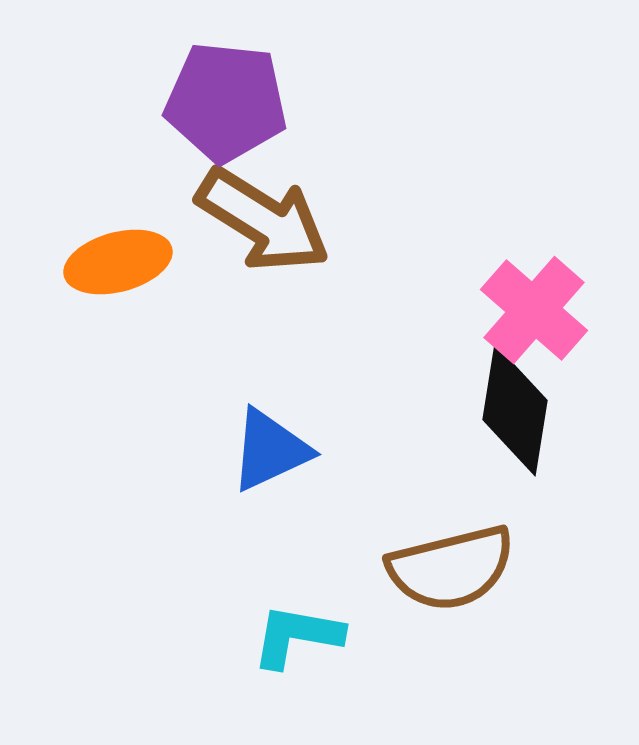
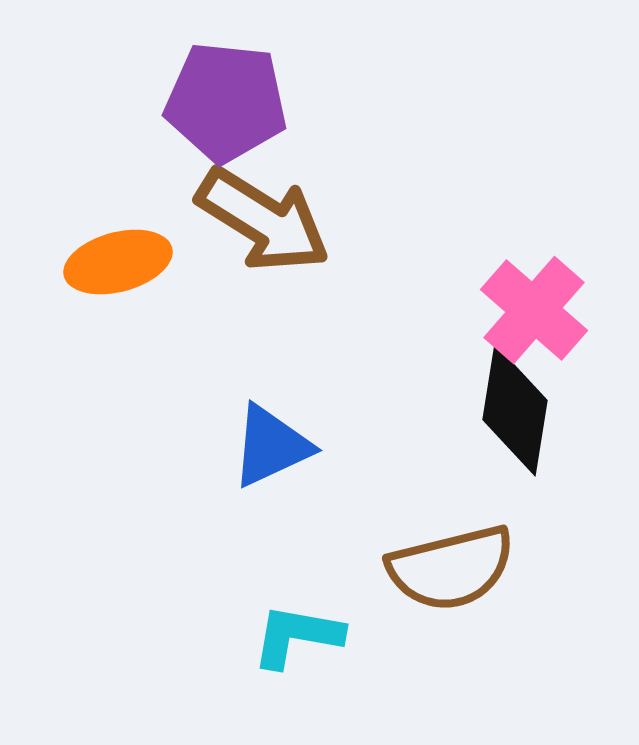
blue triangle: moved 1 px right, 4 px up
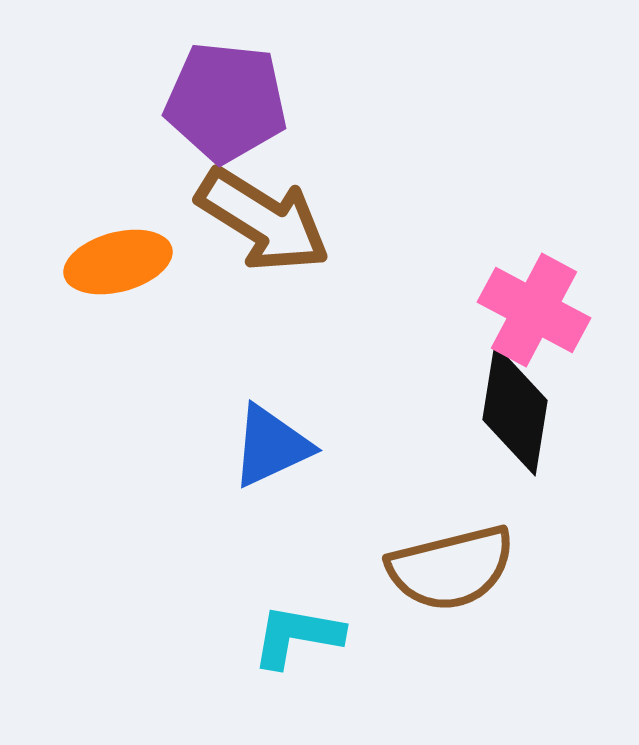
pink cross: rotated 13 degrees counterclockwise
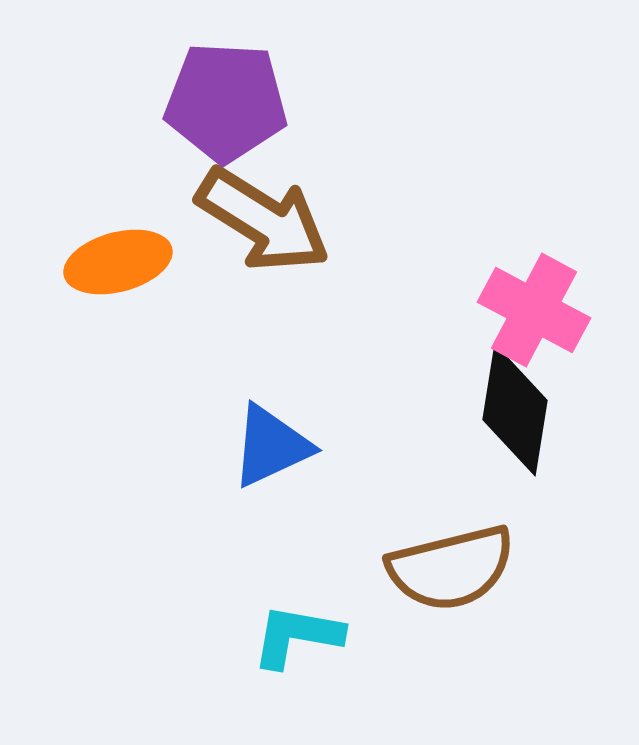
purple pentagon: rotated 3 degrees counterclockwise
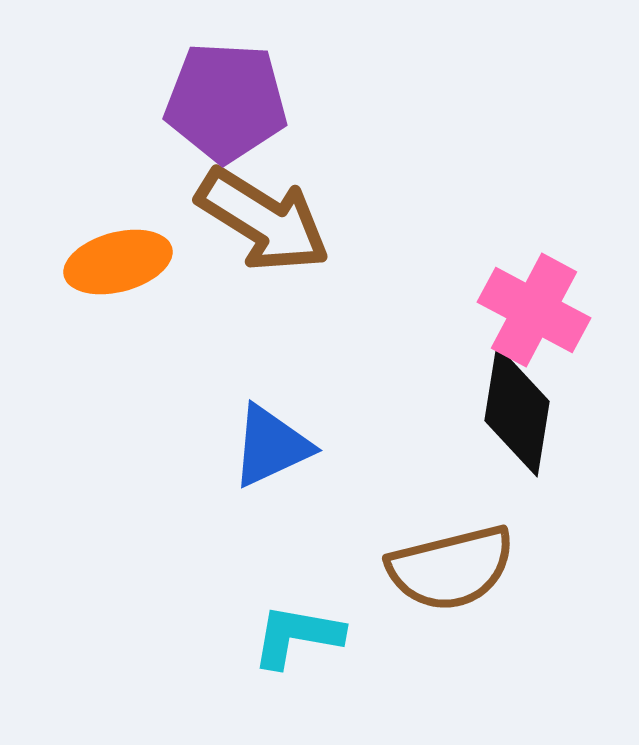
black diamond: moved 2 px right, 1 px down
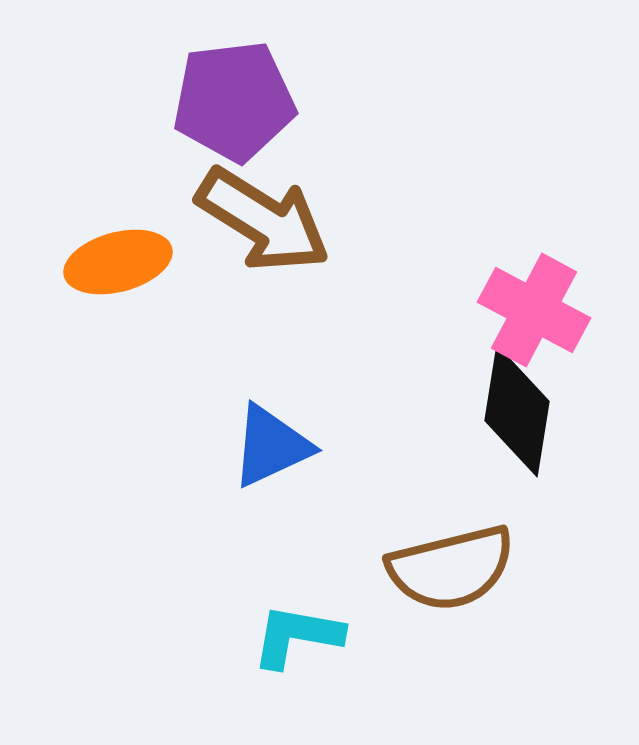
purple pentagon: moved 8 px right, 1 px up; rotated 10 degrees counterclockwise
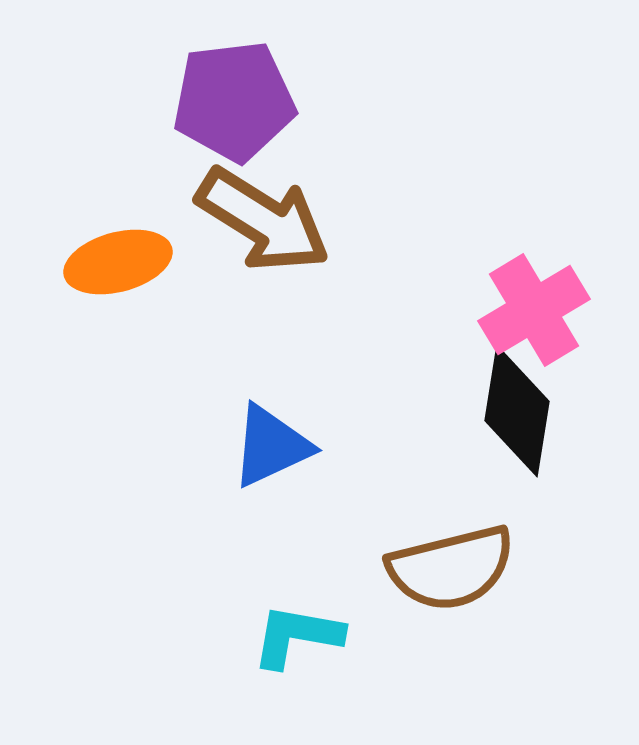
pink cross: rotated 31 degrees clockwise
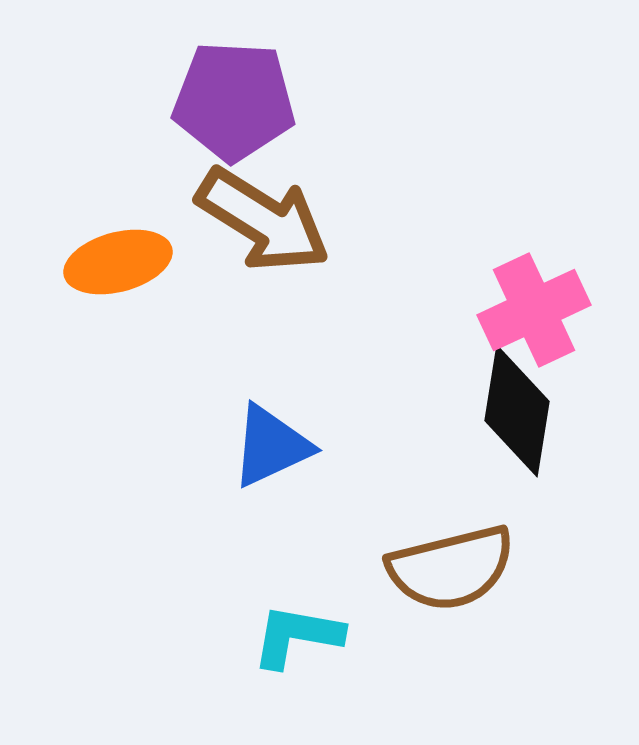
purple pentagon: rotated 10 degrees clockwise
pink cross: rotated 6 degrees clockwise
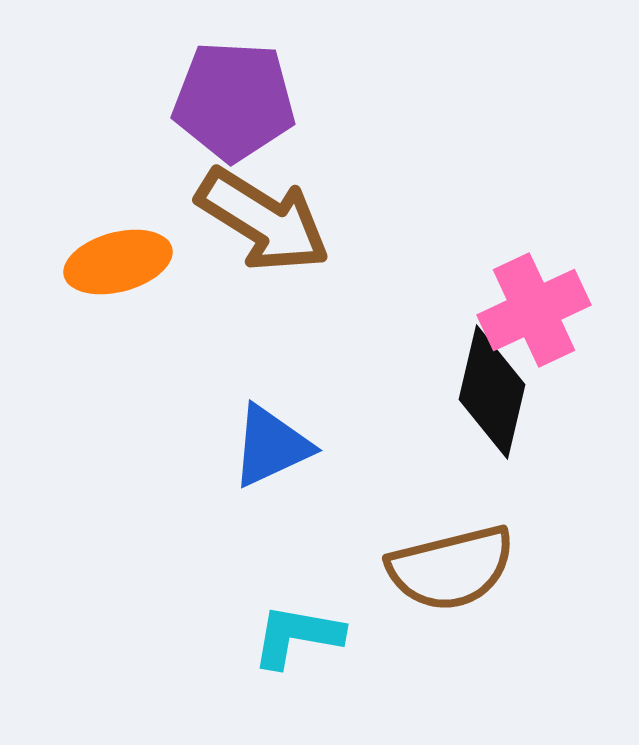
black diamond: moved 25 px left, 19 px up; rotated 4 degrees clockwise
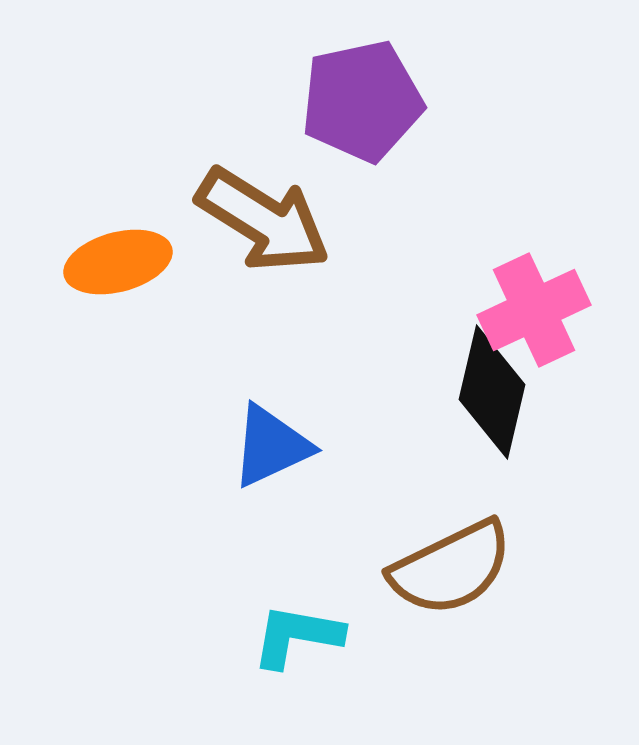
purple pentagon: moved 128 px right; rotated 15 degrees counterclockwise
brown semicircle: rotated 12 degrees counterclockwise
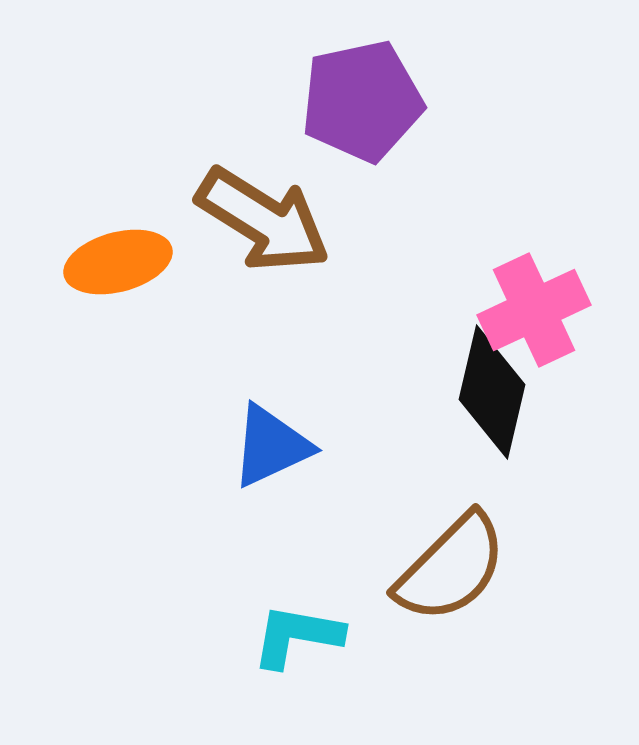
brown semicircle: rotated 19 degrees counterclockwise
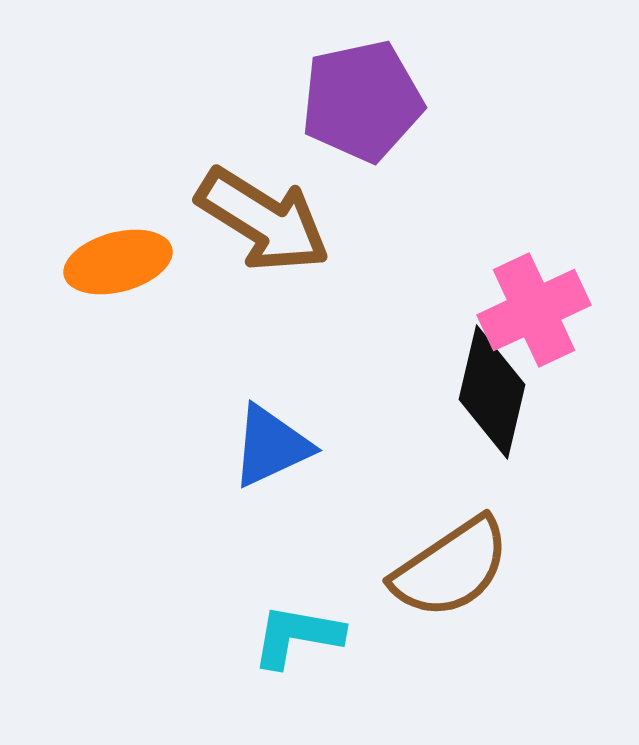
brown semicircle: rotated 11 degrees clockwise
